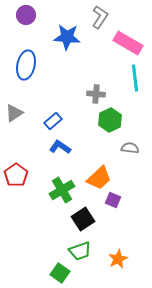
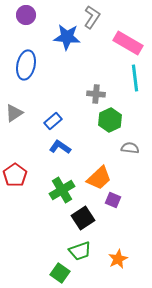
gray L-shape: moved 8 px left
red pentagon: moved 1 px left
black square: moved 1 px up
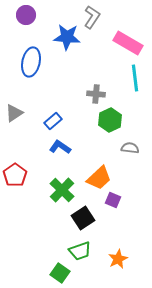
blue ellipse: moved 5 px right, 3 px up
green cross: rotated 15 degrees counterclockwise
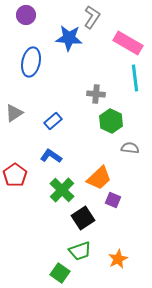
blue star: moved 2 px right, 1 px down
green hexagon: moved 1 px right, 1 px down; rotated 10 degrees counterclockwise
blue L-shape: moved 9 px left, 9 px down
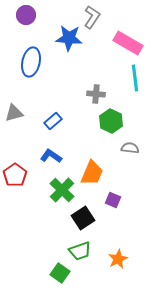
gray triangle: rotated 18 degrees clockwise
orange trapezoid: moved 7 px left, 5 px up; rotated 24 degrees counterclockwise
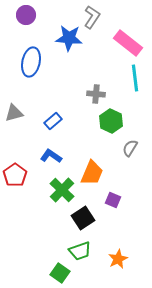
pink rectangle: rotated 8 degrees clockwise
gray semicircle: rotated 66 degrees counterclockwise
